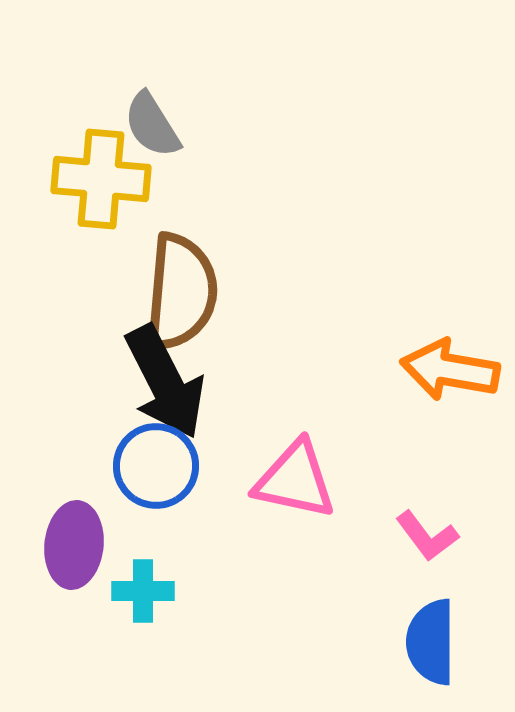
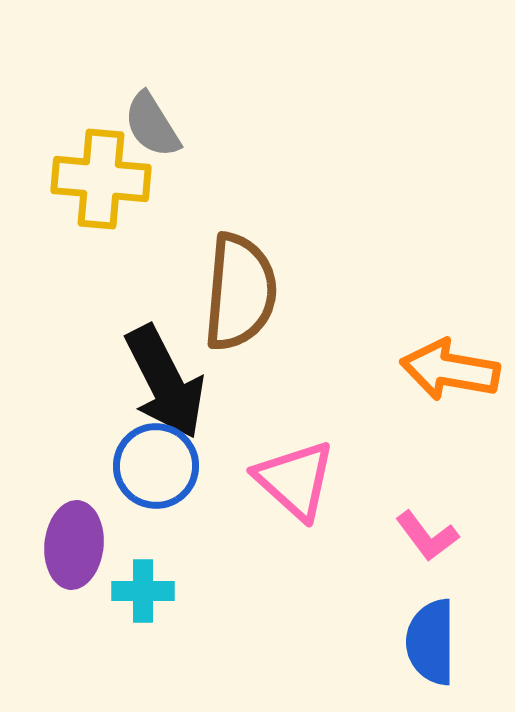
brown semicircle: moved 59 px right
pink triangle: rotated 30 degrees clockwise
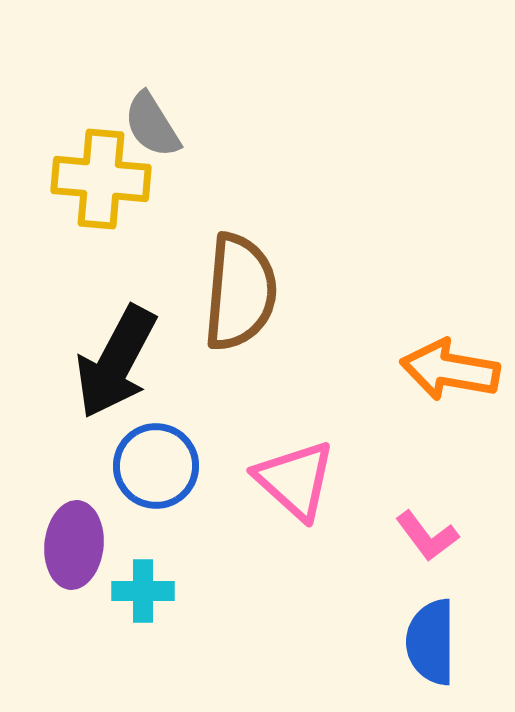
black arrow: moved 49 px left, 20 px up; rotated 55 degrees clockwise
